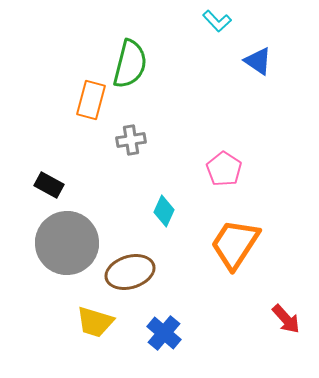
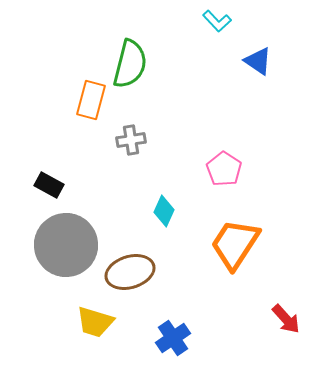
gray circle: moved 1 px left, 2 px down
blue cross: moved 9 px right, 5 px down; rotated 16 degrees clockwise
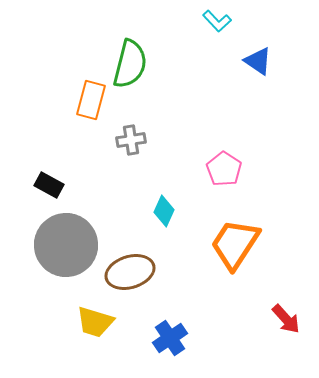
blue cross: moved 3 px left
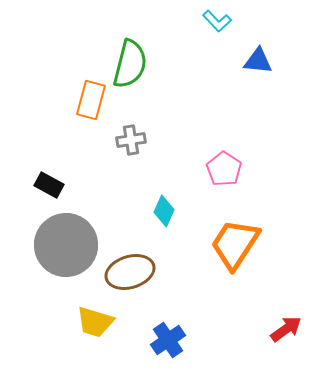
blue triangle: rotated 28 degrees counterclockwise
red arrow: moved 10 px down; rotated 84 degrees counterclockwise
blue cross: moved 2 px left, 2 px down
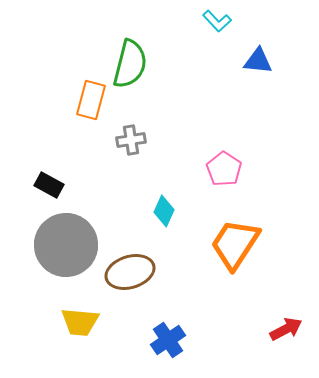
yellow trapezoid: moved 15 px left; rotated 12 degrees counterclockwise
red arrow: rotated 8 degrees clockwise
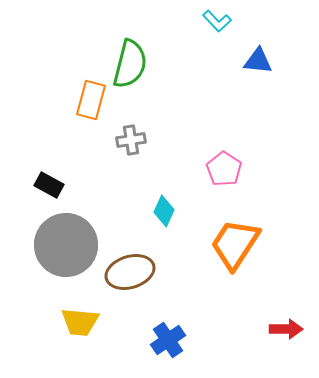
red arrow: rotated 28 degrees clockwise
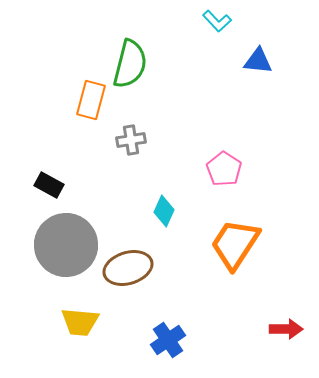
brown ellipse: moved 2 px left, 4 px up
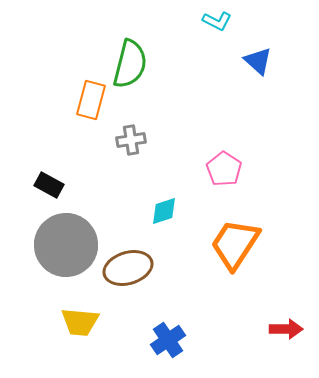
cyan L-shape: rotated 20 degrees counterclockwise
blue triangle: rotated 36 degrees clockwise
cyan diamond: rotated 48 degrees clockwise
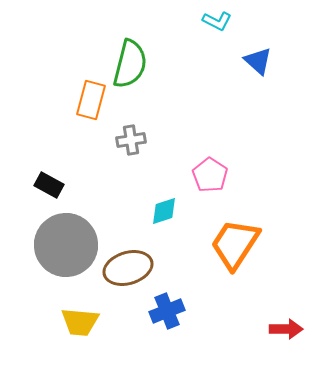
pink pentagon: moved 14 px left, 6 px down
blue cross: moved 1 px left, 29 px up; rotated 12 degrees clockwise
